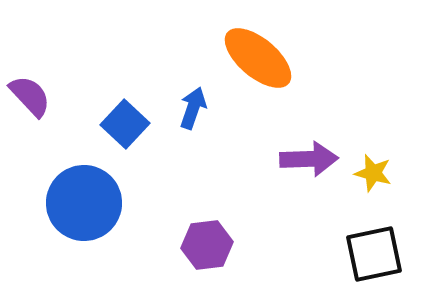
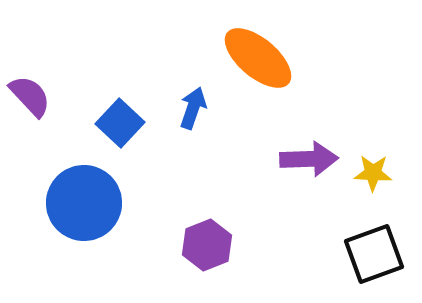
blue square: moved 5 px left, 1 px up
yellow star: rotated 12 degrees counterclockwise
purple hexagon: rotated 15 degrees counterclockwise
black square: rotated 8 degrees counterclockwise
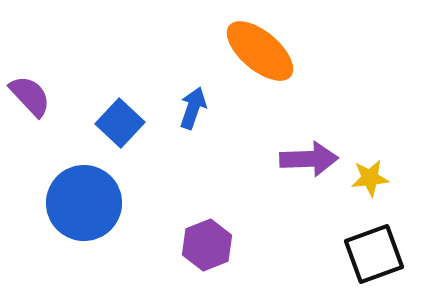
orange ellipse: moved 2 px right, 7 px up
yellow star: moved 3 px left, 5 px down; rotated 9 degrees counterclockwise
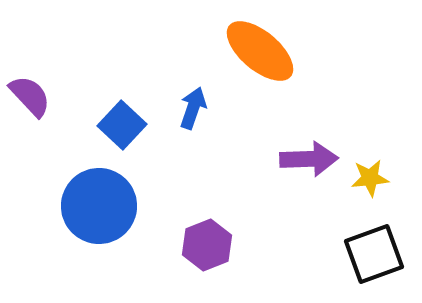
blue square: moved 2 px right, 2 px down
blue circle: moved 15 px right, 3 px down
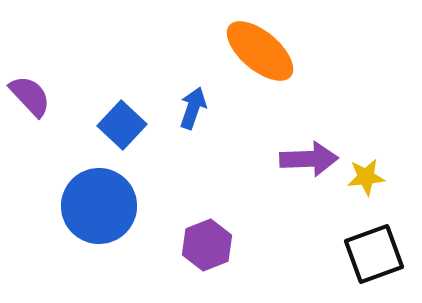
yellow star: moved 4 px left, 1 px up
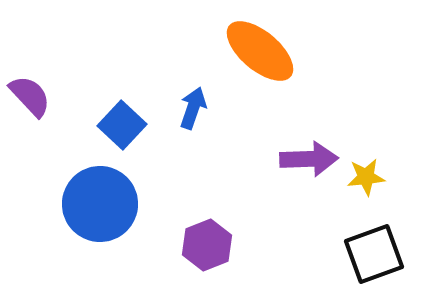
blue circle: moved 1 px right, 2 px up
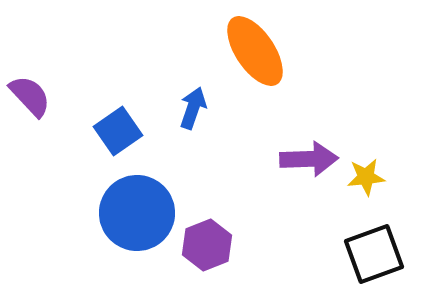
orange ellipse: moved 5 px left; rotated 16 degrees clockwise
blue square: moved 4 px left, 6 px down; rotated 12 degrees clockwise
blue circle: moved 37 px right, 9 px down
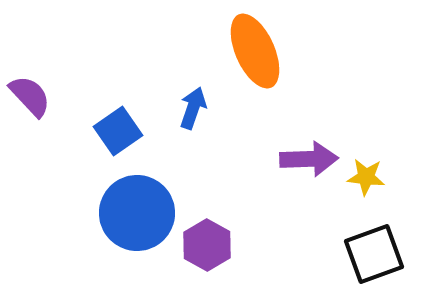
orange ellipse: rotated 10 degrees clockwise
yellow star: rotated 12 degrees clockwise
purple hexagon: rotated 9 degrees counterclockwise
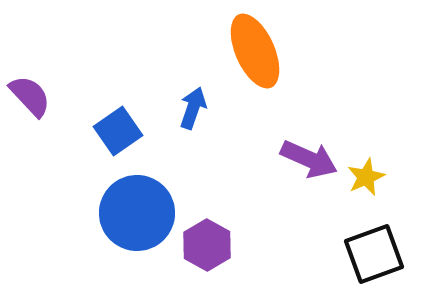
purple arrow: rotated 26 degrees clockwise
yellow star: rotated 30 degrees counterclockwise
